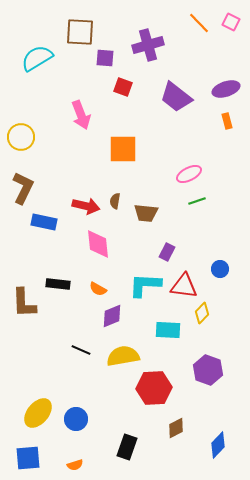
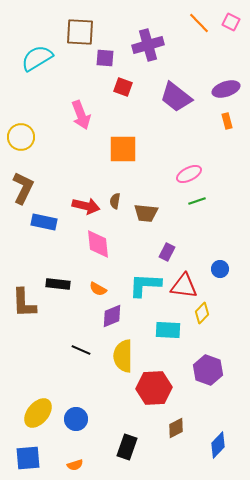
yellow semicircle at (123, 356): rotated 80 degrees counterclockwise
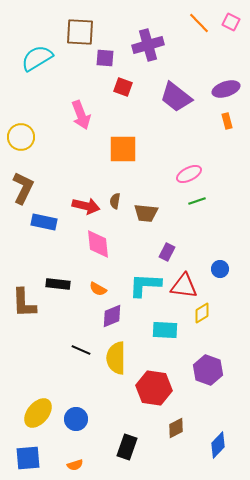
yellow diamond at (202, 313): rotated 15 degrees clockwise
cyan rectangle at (168, 330): moved 3 px left
yellow semicircle at (123, 356): moved 7 px left, 2 px down
red hexagon at (154, 388): rotated 12 degrees clockwise
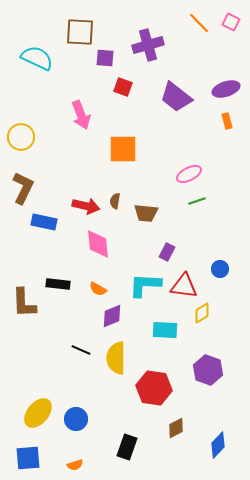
cyan semicircle at (37, 58): rotated 56 degrees clockwise
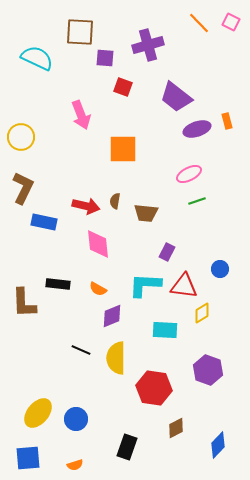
purple ellipse at (226, 89): moved 29 px left, 40 px down
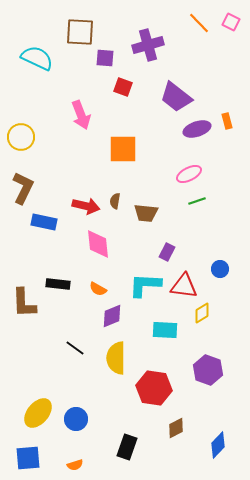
black line at (81, 350): moved 6 px left, 2 px up; rotated 12 degrees clockwise
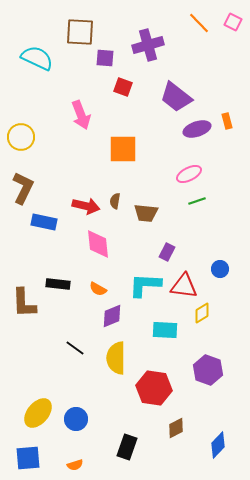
pink square at (231, 22): moved 2 px right
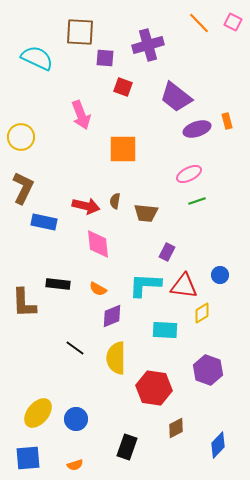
blue circle at (220, 269): moved 6 px down
